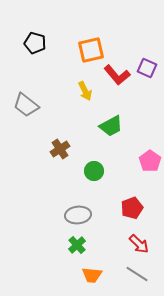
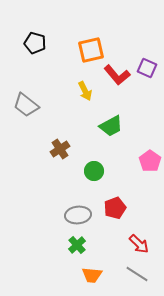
red pentagon: moved 17 px left
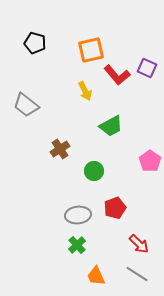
orange trapezoid: moved 4 px right, 1 px down; rotated 60 degrees clockwise
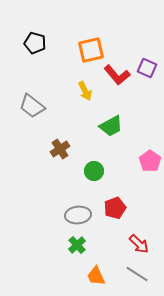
gray trapezoid: moved 6 px right, 1 px down
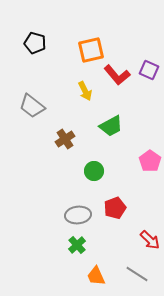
purple square: moved 2 px right, 2 px down
brown cross: moved 5 px right, 10 px up
red arrow: moved 11 px right, 4 px up
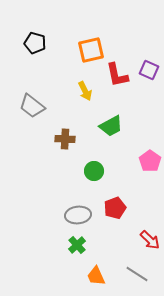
red L-shape: rotated 28 degrees clockwise
brown cross: rotated 36 degrees clockwise
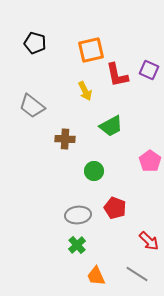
red pentagon: rotated 30 degrees counterclockwise
red arrow: moved 1 px left, 1 px down
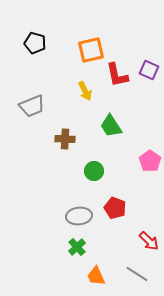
gray trapezoid: rotated 60 degrees counterclockwise
green trapezoid: rotated 85 degrees clockwise
gray ellipse: moved 1 px right, 1 px down
green cross: moved 2 px down
